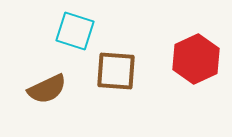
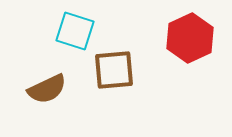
red hexagon: moved 6 px left, 21 px up
brown square: moved 2 px left, 1 px up; rotated 9 degrees counterclockwise
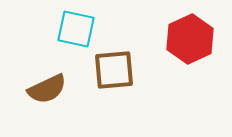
cyan square: moved 1 px right, 2 px up; rotated 6 degrees counterclockwise
red hexagon: moved 1 px down
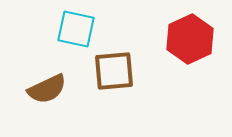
brown square: moved 1 px down
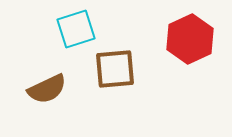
cyan square: rotated 30 degrees counterclockwise
brown square: moved 1 px right, 2 px up
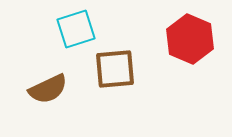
red hexagon: rotated 12 degrees counterclockwise
brown semicircle: moved 1 px right
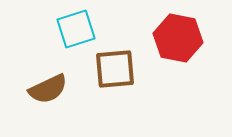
red hexagon: moved 12 px left, 1 px up; rotated 12 degrees counterclockwise
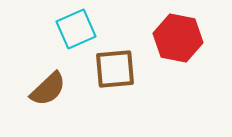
cyan square: rotated 6 degrees counterclockwise
brown semicircle: rotated 18 degrees counterclockwise
